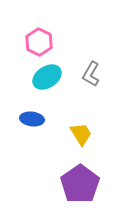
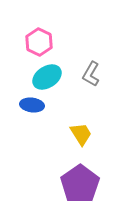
blue ellipse: moved 14 px up
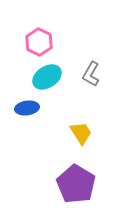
blue ellipse: moved 5 px left, 3 px down; rotated 15 degrees counterclockwise
yellow trapezoid: moved 1 px up
purple pentagon: moved 4 px left; rotated 6 degrees counterclockwise
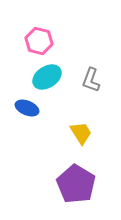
pink hexagon: moved 1 px up; rotated 12 degrees counterclockwise
gray L-shape: moved 6 px down; rotated 10 degrees counterclockwise
blue ellipse: rotated 30 degrees clockwise
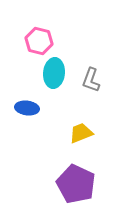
cyan ellipse: moved 7 px right, 4 px up; rotated 52 degrees counterclockwise
blue ellipse: rotated 15 degrees counterclockwise
yellow trapezoid: rotated 80 degrees counterclockwise
purple pentagon: rotated 6 degrees counterclockwise
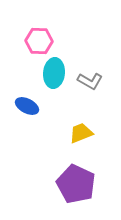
pink hexagon: rotated 12 degrees counterclockwise
gray L-shape: moved 1 px left, 1 px down; rotated 80 degrees counterclockwise
blue ellipse: moved 2 px up; rotated 20 degrees clockwise
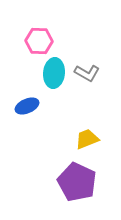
gray L-shape: moved 3 px left, 8 px up
blue ellipse: rotated 50 degrees counterclockwise
yellow trapezoid: moved 6 px right, 6 px down
purple pentagon: moved 1 px right, 2 px up
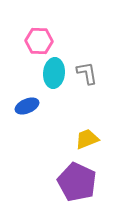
gray L-shape: rotated 130 degrees counterclockwise
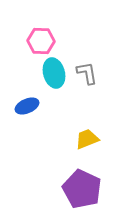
pink hexagon: moved 2 px right
cyan ellipse: rotated 20 degrees counterclockwise
purple pentagon: moved 5 px right, 7 px down
